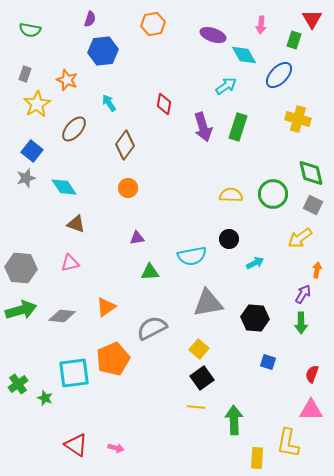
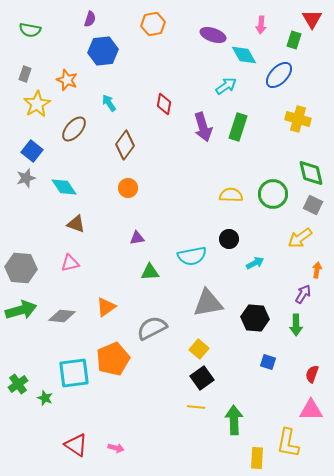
green arrow at (301, 323): moved 5 px left, 2 px down
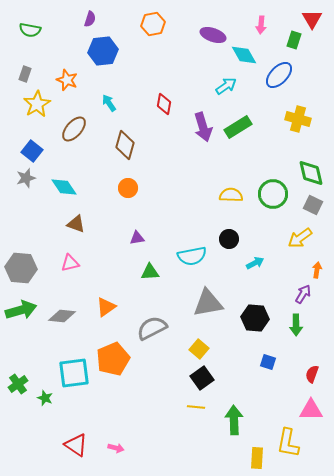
green rectangle at (238, 127): rotated 40 degrees clockwise
brown diamond at (125, 145): rotated 20 degrees counterclockwise
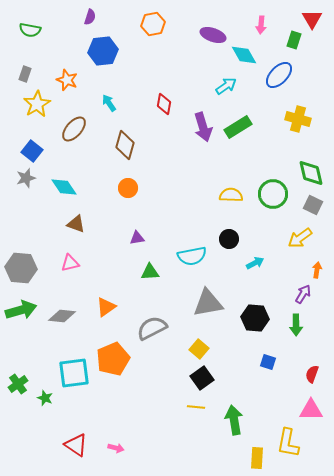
purple semicircle at (90, 19): moved 2 px up
green arrow at (234, 420): rotated 8 degrees counterclockwise
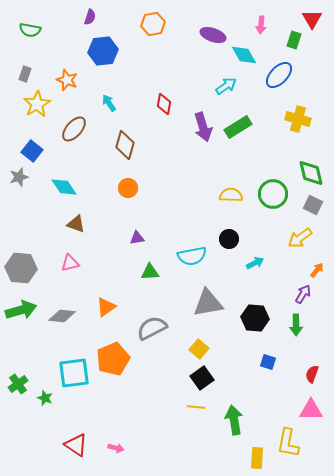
gray star at (26, 178): moved 7 px left, 1 px up
orange arrow at (317, 270): rotated 28 degrees clockwise
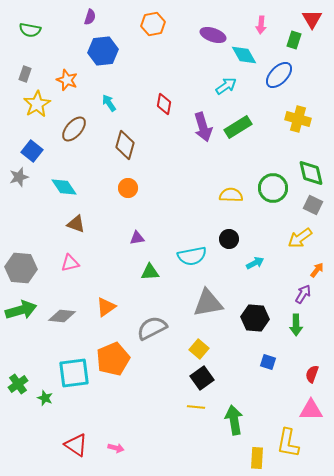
green circle at (273, 194): moved 6 px up
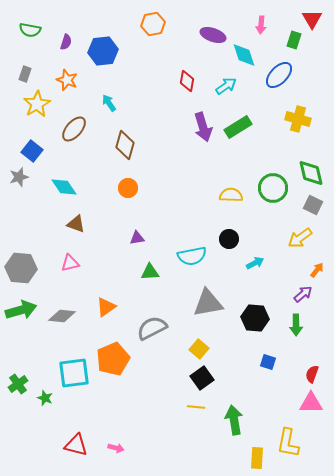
purple semicircle at (90, 17): moved 24 px left, 25 px down
cyan diamond at (244, 55): rotated 12 degrees clockwise
red diamond at (164, 104): moved 23 px right, 23 px up
purple arrow at (303, 294): rotated 18 degrees clockwise
pink triangle at (311, 410): moved 7 px up
red triangle at (76, 445): rotated 20 degrees counterclockwise
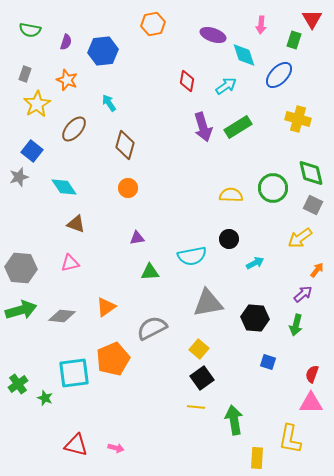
green arrow at (296, 325): rotated 15 degrees clockwise
yellow L-shape at (288, 443): moved 2 px right, 4 px up
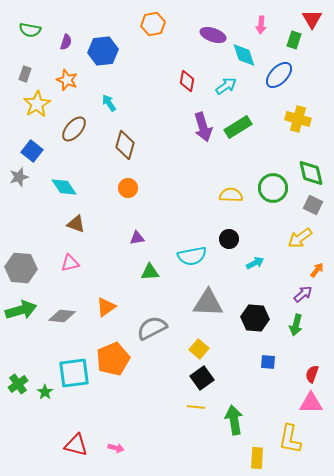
gray triangle at (208, 303): rotated 12 degrees clockwise
blue square at (268, 362): rotated 14 degrees counterclockwise
green star at (45, 398): moved 6 px up; rotated 14 degrees clockwise
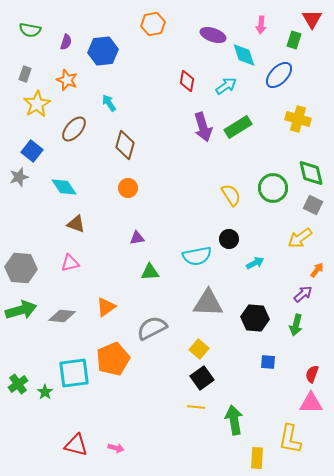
yellow semicircle at (231, 195): rotated 55 degrees clockwise
cyan semicircle at (192, 256): moved 5 px right
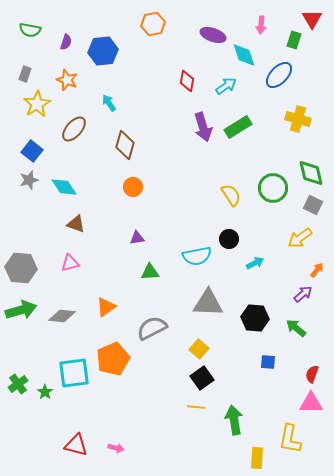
gray star at (19, 177): moved 10 px right, 3 px down
orange circle at (128, 188): moved 5 px right, 1 px up
green arrow at (296, 325): moved 3 px down; rotated 115 degrees clockwise
